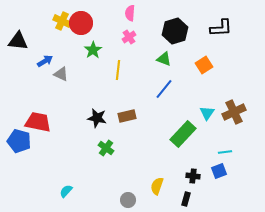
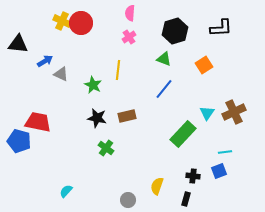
black triangle: moved 3 px down
green star: moved 35 px down; rotated 12 degrees counterclockwise
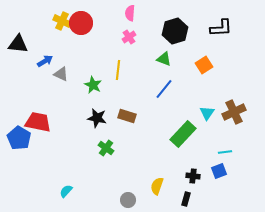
brown rectangle: rotated 30 degrees clockwise
blue pentagon: moved 3 px up; rotated 15 degrees clockwise
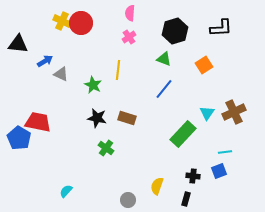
brown rectangle: moved 2 px down
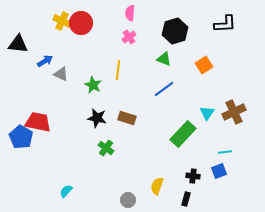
black L-shape: moved 4 px right, 4 px up
blue line: rotated 15 degrees clockwise
blue pentagon: moved 2 px right, 1 px up
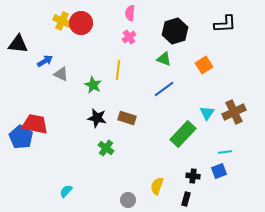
red trapezoid: moved 3 px left, 2 px down
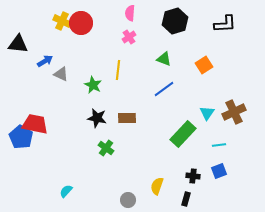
black hexagon: moved 10 px up
brown rectangle: rotated 18 degrees counterclockwise
cyan line: moved 6 px left, 7 px up
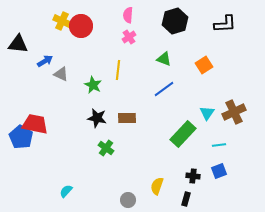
pink semicircle: moved 2 px left, 2 px down
red circle: moved 3 px down
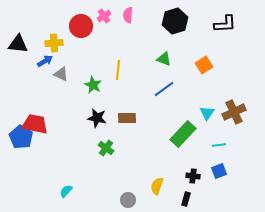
yellow cross: moved 8 px left, 22 px down; rotated 30 degrees counterclockwise
pink cross: moved 25 px left, 21 px up
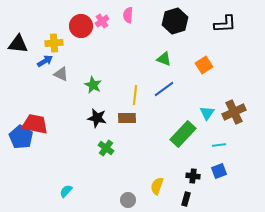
pink cross: moved 2 px left, 5 px down
yellow line: moved 17 px right, 25 px down
